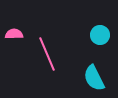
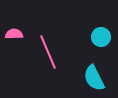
cyan circle: moved 1 px right, 2 px down
pink line: moved 1 px right, 2 px up
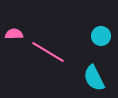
cyan circle: moved 1 px up
pink line: rotated 36 degrees counterclockwise
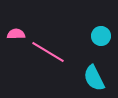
pink semicircle: moved 2 px right
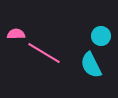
pink line: moved 4 px left, 1 px down
cyan semicircle: moved 3 px left, 13 px up
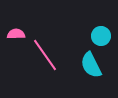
pink line: moved 1 px right, 2 px down; rotated 24 degrees clockwise
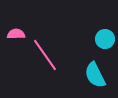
cyan circle: moved 4 px right, 3 px down
cyan semicircle: moved 4 px right, 10 px down
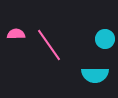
pink line: moved 4 px right, 10 px up
cyan semicircle: rotated 64 degrees counterclockwise
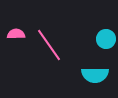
cyan circle: moved 1 px right
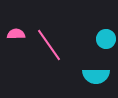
cyan semicircle: moved 1 px right, 1 px down
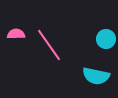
cyan semicircle: rotated 12 degrees clockwise
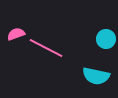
pink semicircle: rotated 18 degrees counterclockwise
pink line: moved 3 px left, 3 px down; rotated 28 degrees counterclockwise
